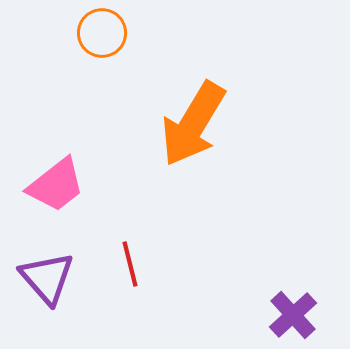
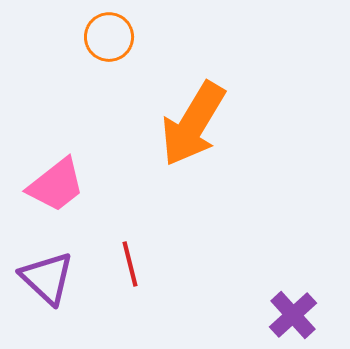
orange circle: moved 7 px right, 4 px down
purple triangle: rotated 6 degrees counterclockwise
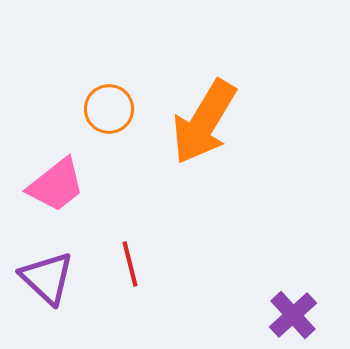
orange circle: moved 72 px down
orange arrow: moved 11 px right, 2 px up
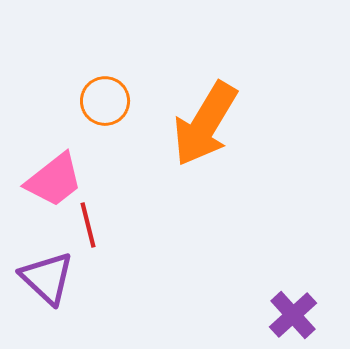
orange circle: moved 4 px left, 8 px up
orange arrow: moved 1 px right, 2 px down
pink trapezoid: moved 2 px left, 5 px up
red line: moved 42 px left, 39 px up
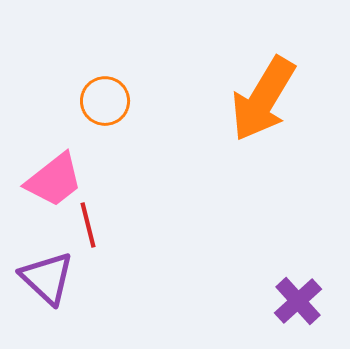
orange arrow: moved 58 px right, 25 px up
purple cross: moved 5 px right, 14 px up
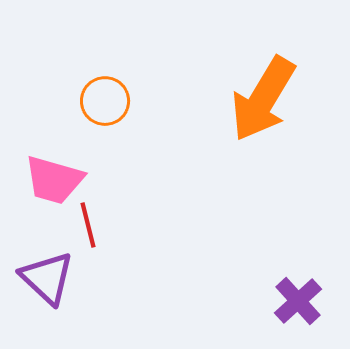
pink trapezoid: rotated 54 degrees clockwise
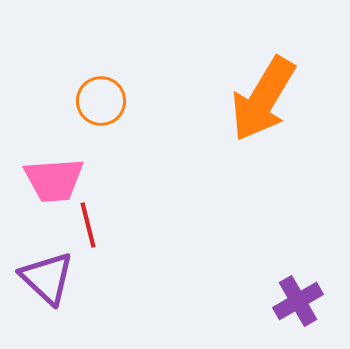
orange circle: moved 4 px left
pink trapezoid: rotated 20 degrees counterclockwise
purple cross: rotated 12 degrees clockwise
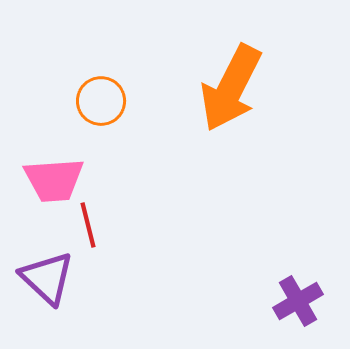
orange arrow: moved 32 px left, 11 px up; rotated 4 degrees counterclockwise
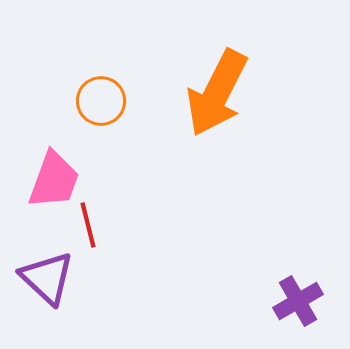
orange arrow: moved 14 px left, 5 px down
pink trapezoid: rotated 66 degrees counterclockwise
